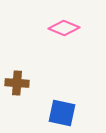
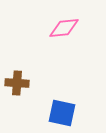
pink diamond: rotated 28 degrees counterclockwise
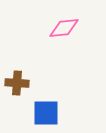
blue square: moved 16 px left; rotated 12 degrees counterclockwise
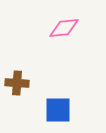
blue square: moved 12 px right, 3 px up
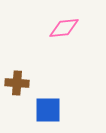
blue square: moved 10 px left
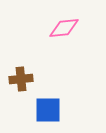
brown cross: moved 4 px right, 4 px up; rotated 10 degrees counterclockwise
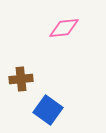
blue square: rotated 36 degrees clockwise
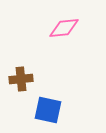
blue square: rotated 24 degrees counterclockwise
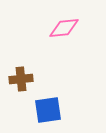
blue square: rotated 20 degrees counterclockwise
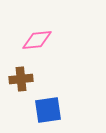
pink diamond: moved 27 px left, 12 px down
